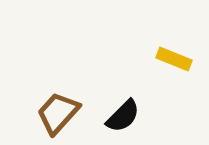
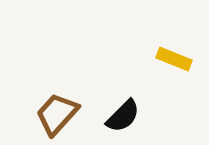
brown trapezoid: moved 1 px left, 1 px down
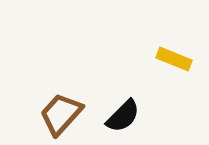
brown trapezoid: moved 4 px right
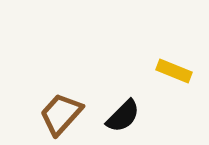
yellow rectangle: moved 12 px down
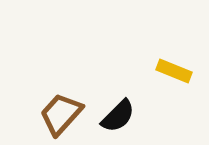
black semicircle: moved 5 px left
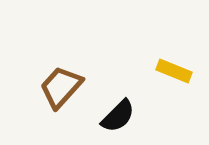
brown trapezoid: moved 27 px up
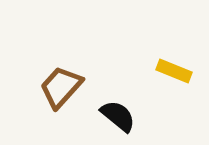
black semicircle: rotated 96 degrees counterclockwise
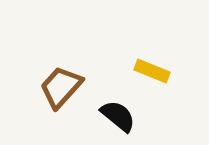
yellow rectangle: moved 22 px left
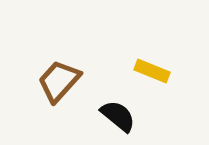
brown trapezoid: moved 2 px left, 6 px up
